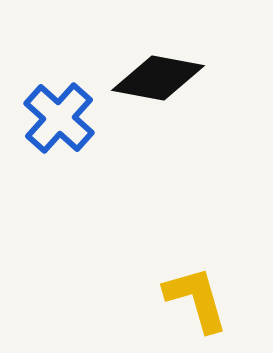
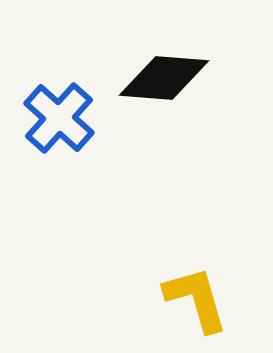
black diamond: moved 6 px right; rotated 6 degrees counterclockwise
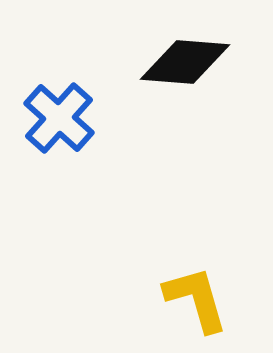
black diamond: moved 21 px right, 16 px up
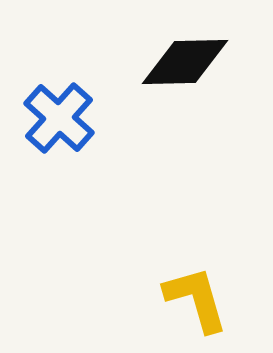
black diamond: rotated 6 degrees counterclockwise
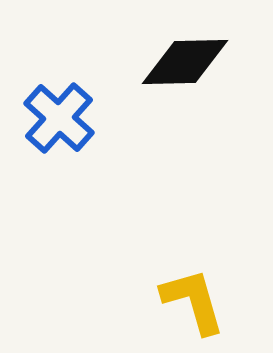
yellow L-shape: moved 3 px left, 2 px down
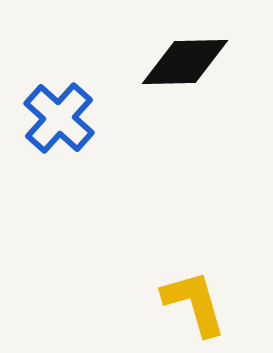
yellow L-shape: moved 1 px right, 2 px down
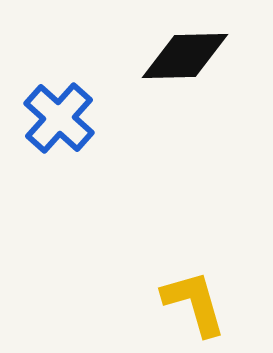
black diamond: moved 6 px up
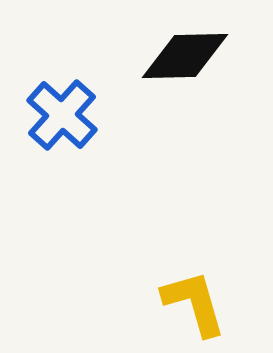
blue cross: moved 3 px right, 3 px up
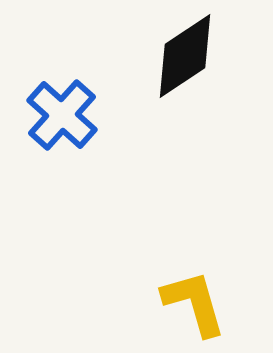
black diamond: rotated 32 degrees counterclockwise
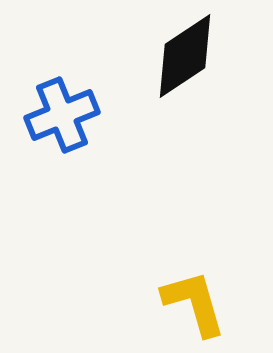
blue cross: rotated 26 degrees clockwise
